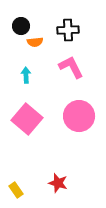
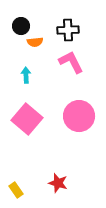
pink L-shape: moved 5 px up
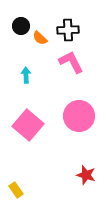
orange semicircle: moved 5 px right, 4 px up; rotated 49 degrees clockwise
pink square: moved 1 px right, 6 px down
red star: moved 28 px right, 8 px up
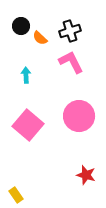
black cross: moved 2 px right, 1 px down; rotated 15 degrees counterclockwise
yellow rectangle: moved 5 px down
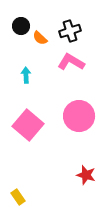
pink L-shape: rotated 32 degrees counterclockwise
yellow rectangle: moved 2 px right, 2 px down
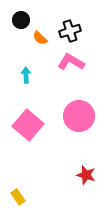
black circle: moved 6 px up
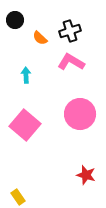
black circle: moved 6 px left
pink circle: moved 1 px right, 2 px up
pink square: moved 3 px left
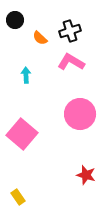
pink square: moved 3 px left, 9 px down
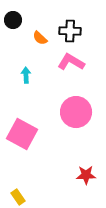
black circle: moved 2 px left
black cross: rotated 20 degrees clockwise
pink circle: moved 4 px left, 2 px up
pink square: rotated 12 degrees counterclockwise
red star: rotated 18 degrees counterclockwise
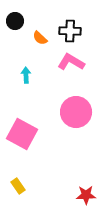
black circle: moved 2 px right, 1 px down
red star: moved 20 px down
yellow rectangle: moved 11 px up
